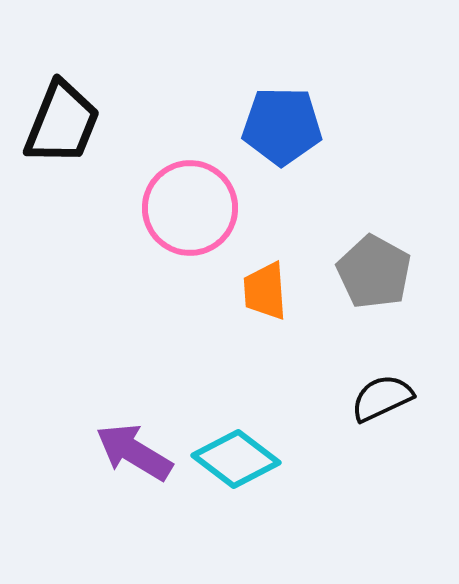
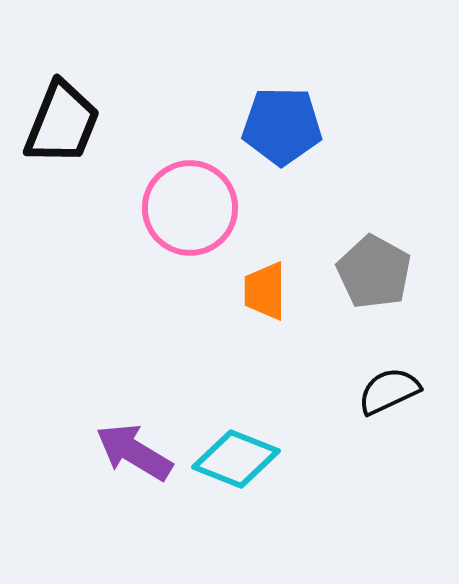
orange trapezoid: rotated 4 degrees clockwise
black semicircle: moved 7 px right, 7 px up
cyan diamond: rotated 16 degrees counterclockwise
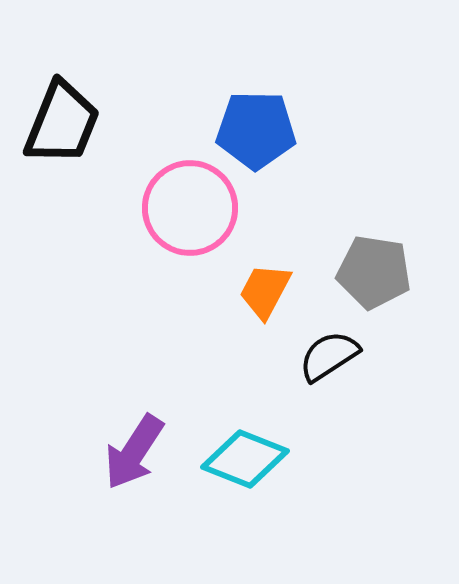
blue pentagon: moved 26 px left, 4 px down
gray pentagon: rotated 20 degrees counterclockwise
orange trapezoid: rotated 28 degrees clockwise
black semicircle: moved 60 px left, 35 px up; rotated 8 degrees counterclockwise
purple arrow: rotated 88 degrees counterclockwise
cyan diamond: moved 9 px right
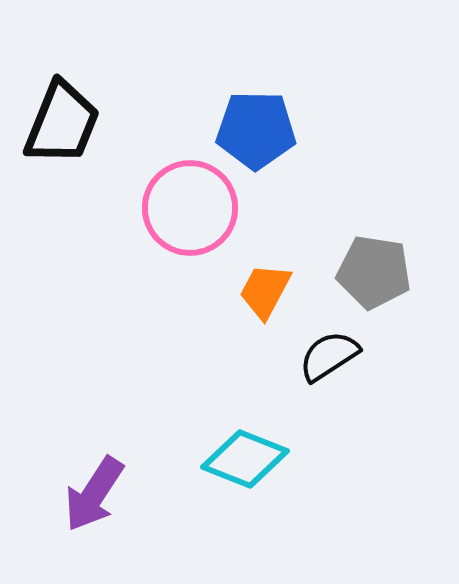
purple arrow: moved 40 px left, 42 px down
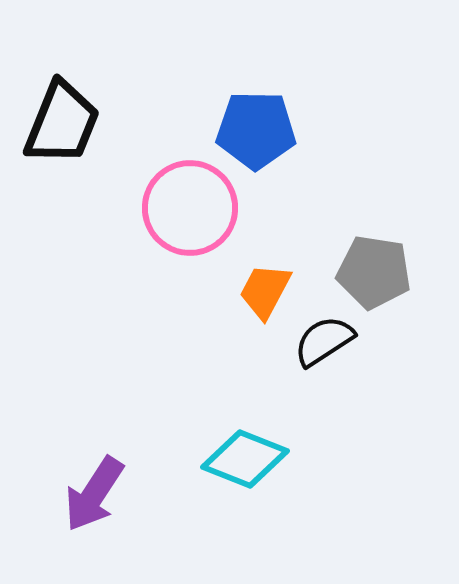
black semicircle: moved 5 px left, 15 px up
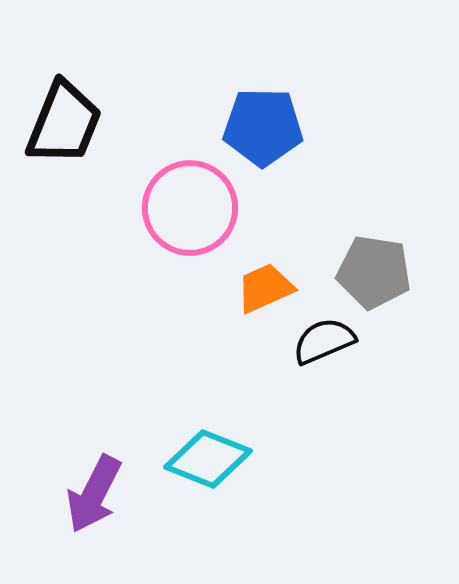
black trapezoid: moved 2 px right
blue pentagon: moved 7 px right, 3 px up
orange trapezoid: moved 3 px up; rotated 38 degrees clockwise
black semicircle: rotated 10 degrees clockwise
cyan diamond: moved 37 px left
purple arrow: rotated 6 degrees counterclockwise
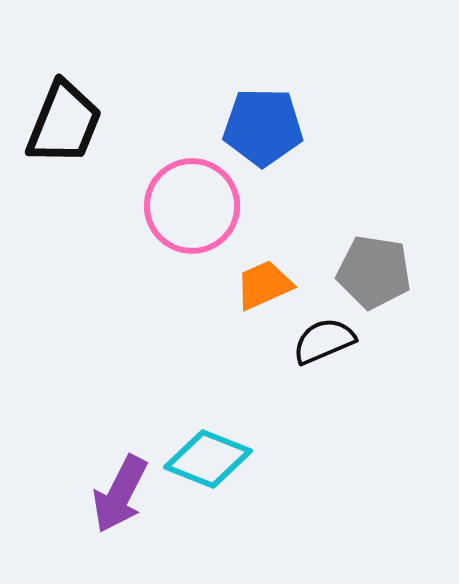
pink circle: moved 2 px right, 2 px up
orange trapezoid: moved 1 px left, 3 px up
purple arrow: moved 26 px right
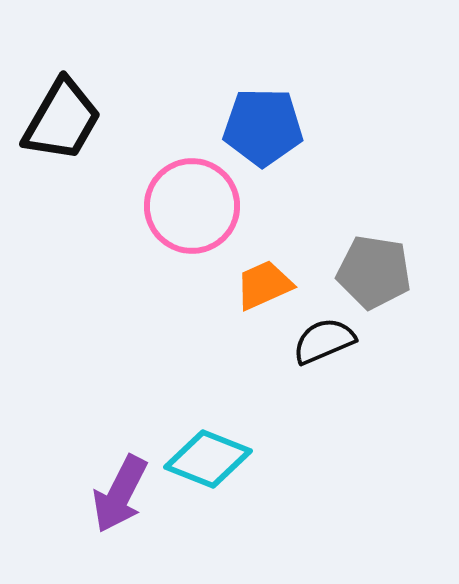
black trapezoid: moved 2 px left, 3 px up; rotated 8 degrees clockwise
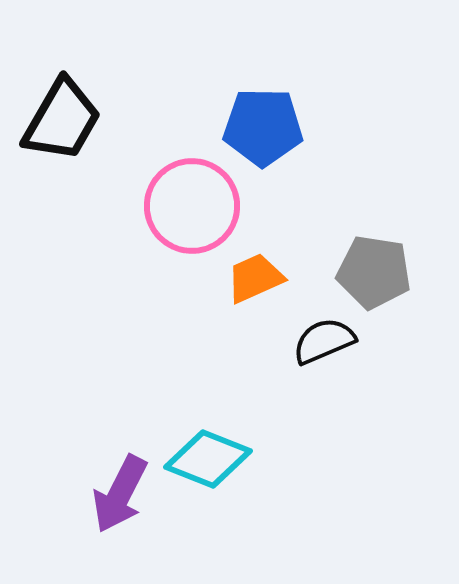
orange trapezoid: moved 9 px left, 7 px up
